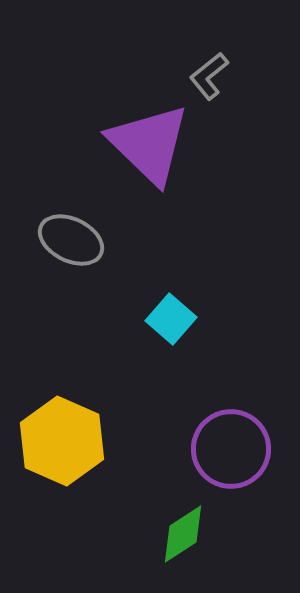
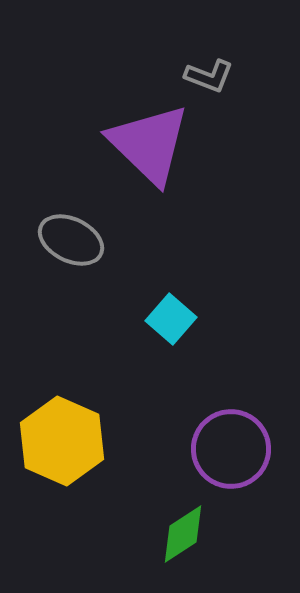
gray L-shape: rotated 120 degrees counterclockwise
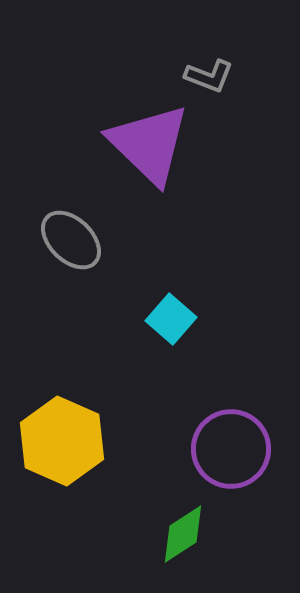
gray ellipse: rotated 18 degrees clockwise
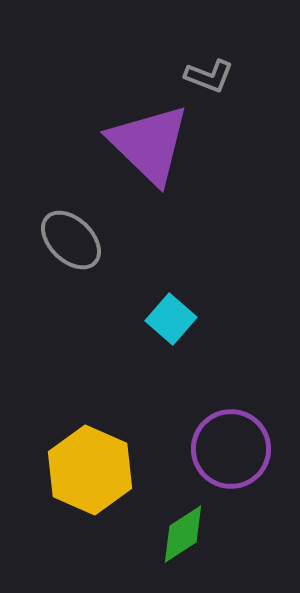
yellow hexagon: moved 28 px right, 29 px down
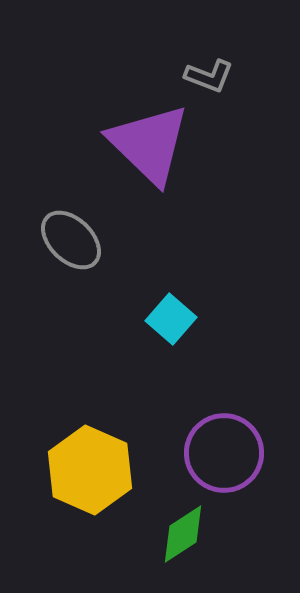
purple circle: moved 7 px left, 4 px down
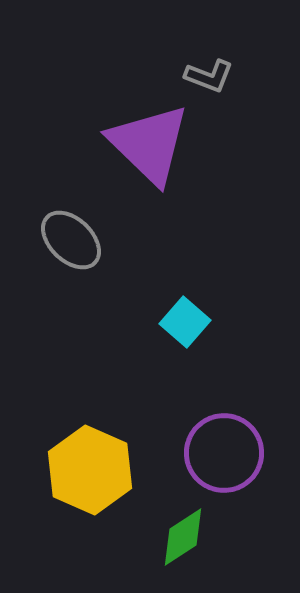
cyan square: moved 14 px right, 3 px down
green diamond: moved 3 px down
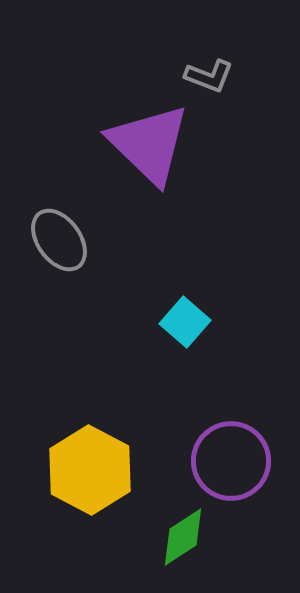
gray ellipse: moved 12 px left; rotated 10 degrees clockwise
purple circle: moved 7 px right, 8 px down
yellow hexagon: rotated 4 degrees clockwise
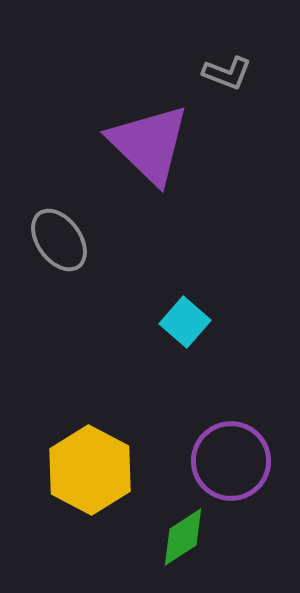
gray L-shape: moved 18 px right, 3 px up
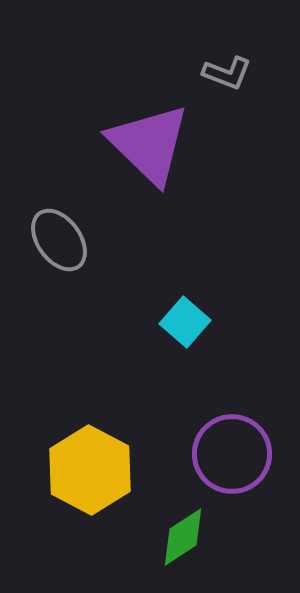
purple circle: moved 1 px right, 7 px up
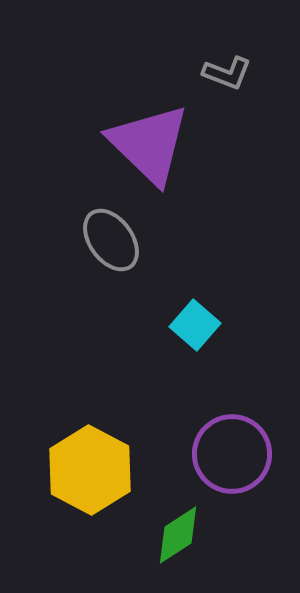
gray ellipse: moved 52 px right
cyan square: moved 10 px right, 3 px down
green diamond: moved 5 px left, 2 px up
